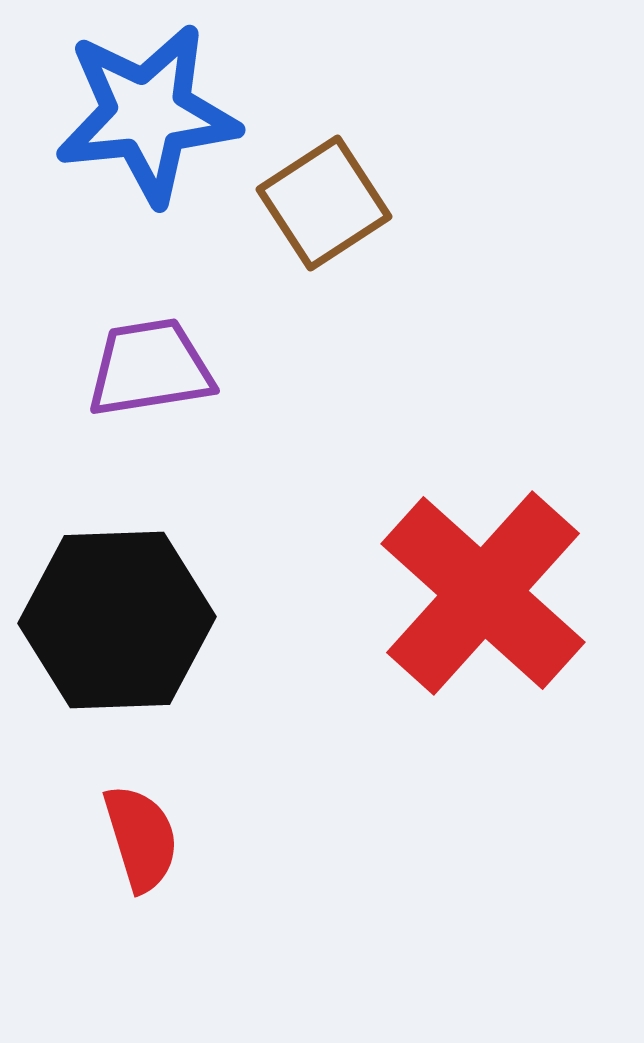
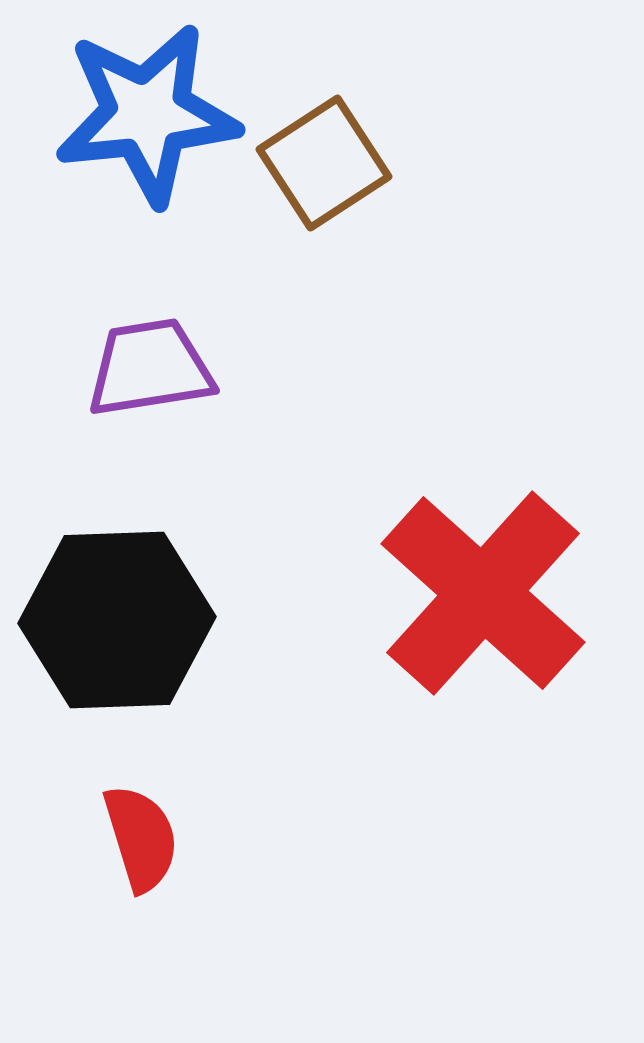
brown square: moved 40 px up
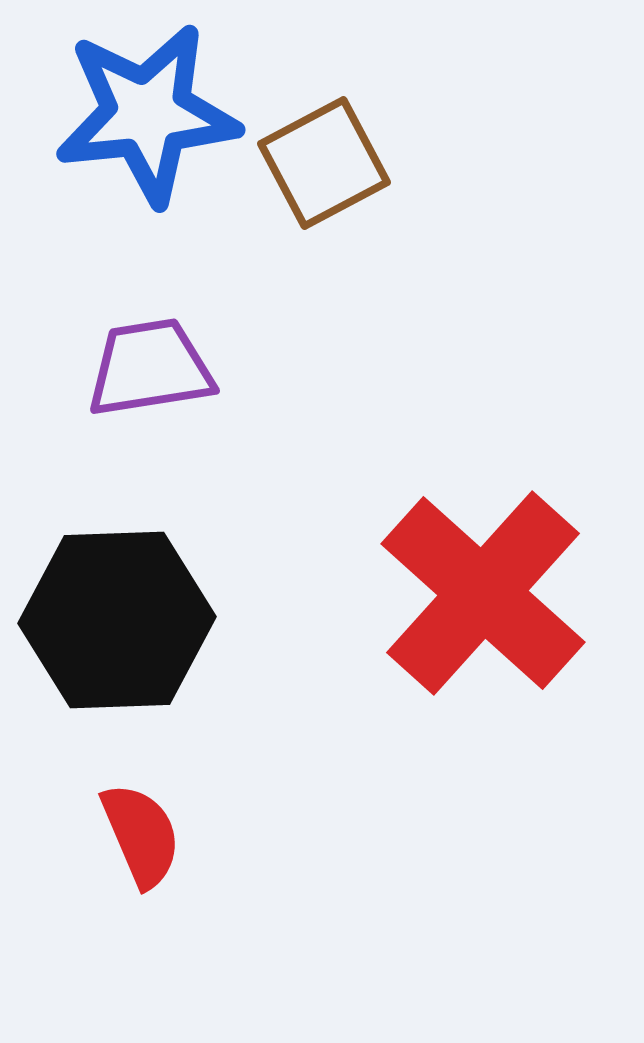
brown square: rotated 5 degrees clockwise
red semicircle: moved 3 px up; rotated 6 degrees counterclockwise
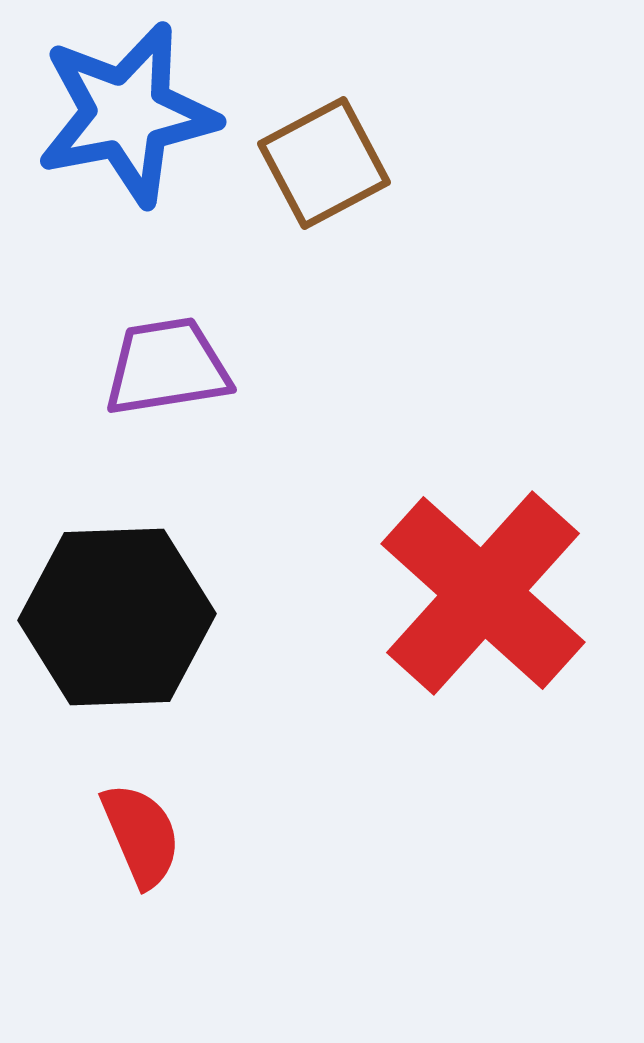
blue star: moved 20 px left; rotated 5 degrees counterclockwise
purple trapezoid: moved 17 px right, 1 px up
black hexagon: moved 3 px up
